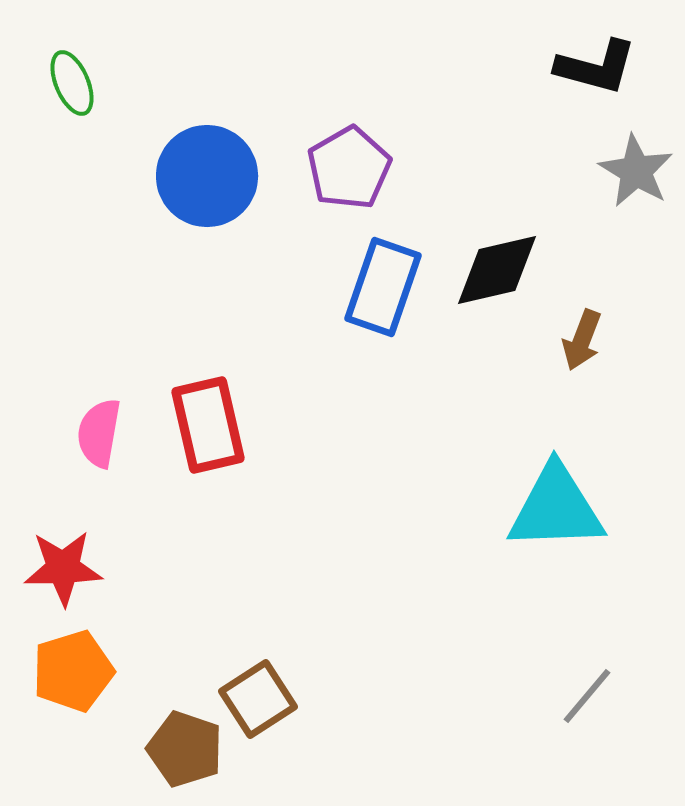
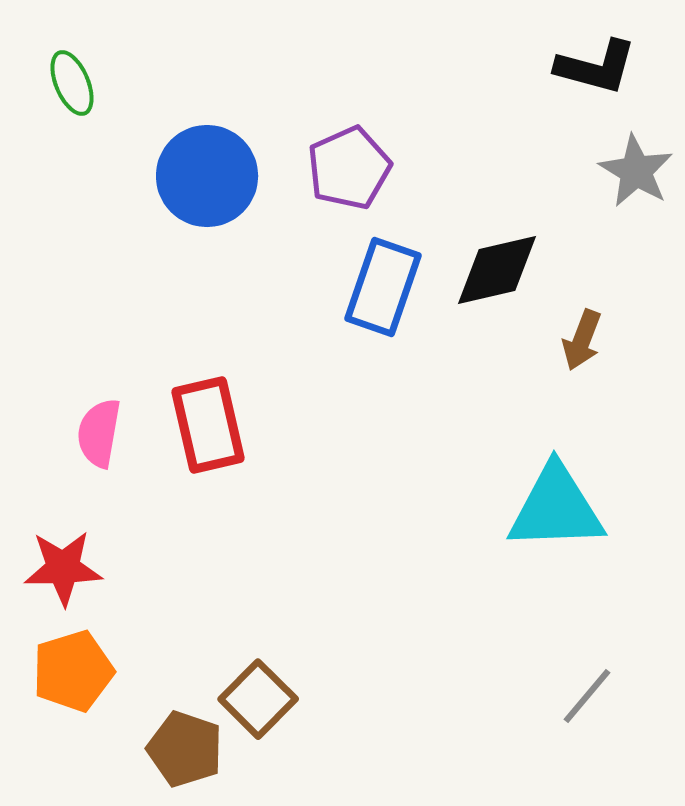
purple pentagon: rotated 6 degrees clockwise
brown square: rotated 12 degrees counterclockwise
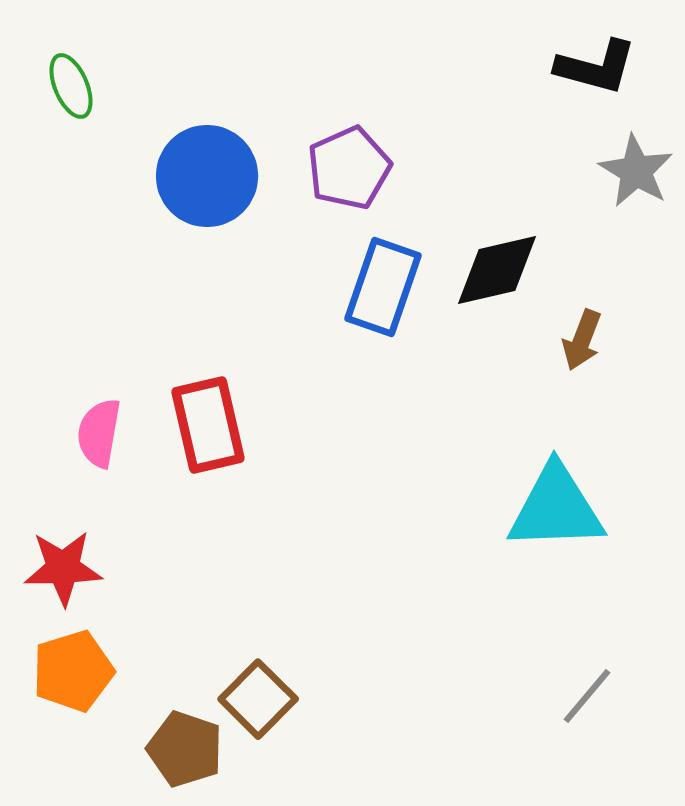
green ellipse: moved 1 px left, 3 px down
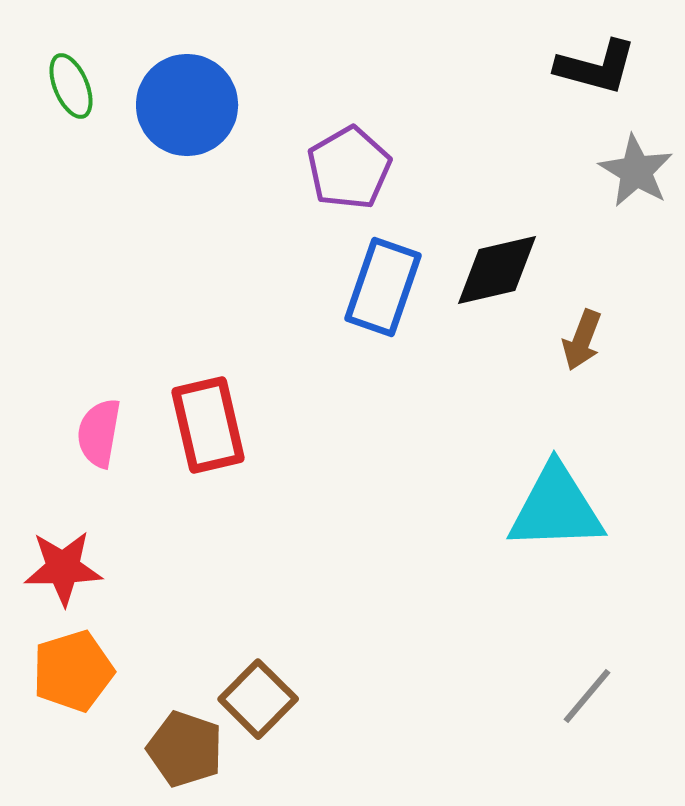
purple pentagon: rotated 6 degrees counterclockwise
blue circle: moved 20 px left, 71 px up
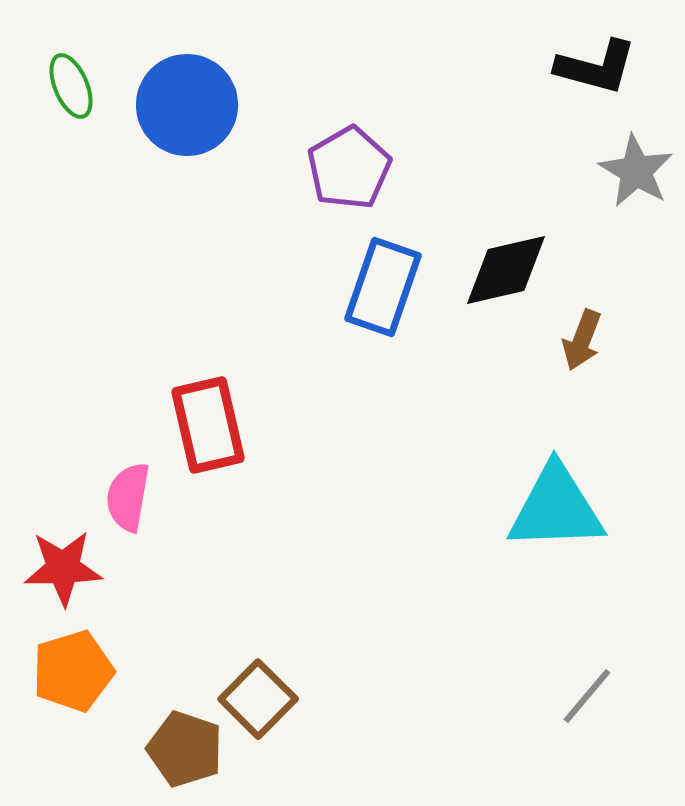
black diamond: moved 9 px right
pink semicircle: moved 29 px right, 64 px down
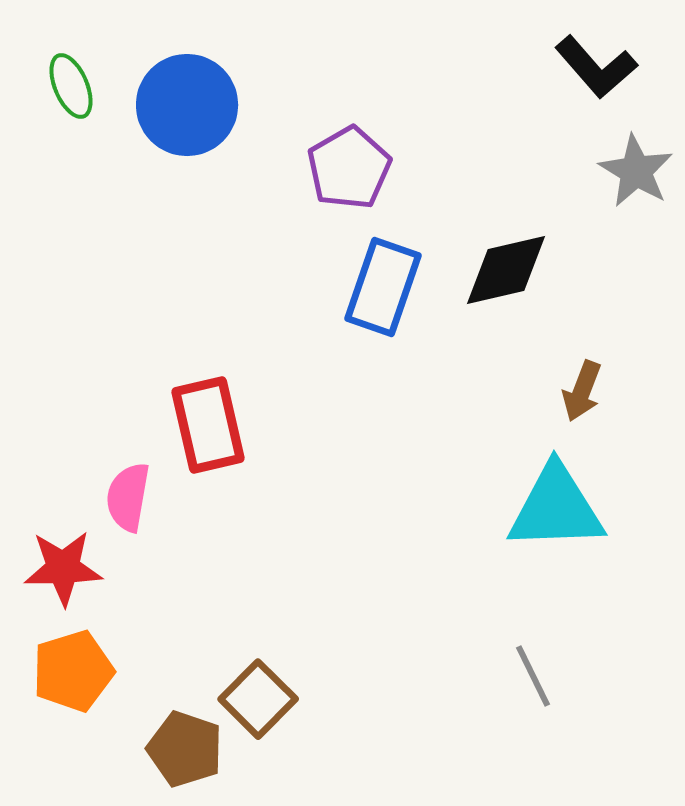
black L-shape: rotated 34 degrees clockwise
brown arrow: moved 51 px down
gray line: moved 54 px left, 20 px up; rotated 66 degrees counterclockwise
